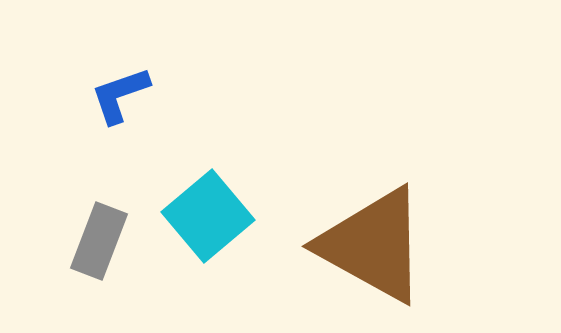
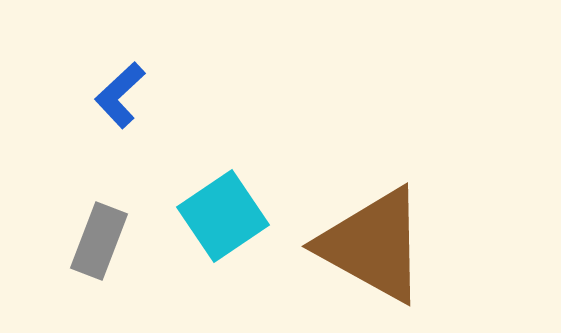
blue L-shape: rotated 24 degrees counterclockwise
cyan square: moved 15 px right; rotated 6 degrees clockwise
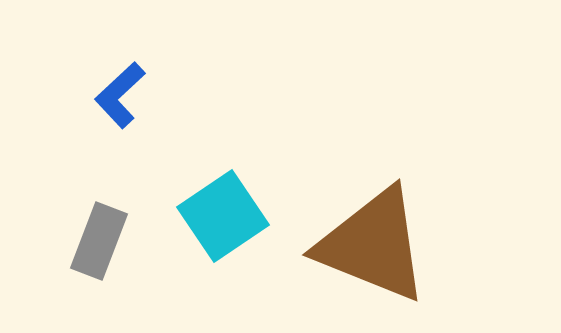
brown triangle: rotated 7 degrees counterclockwise
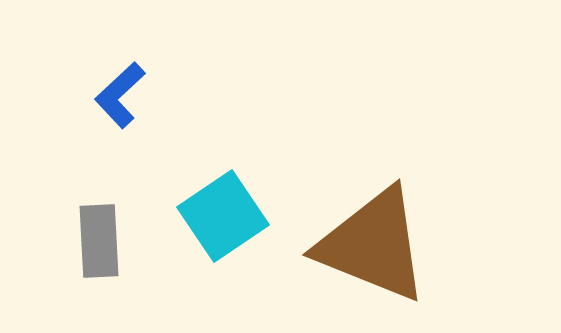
gray rectangle: rotated 24 degrees counterclockwise
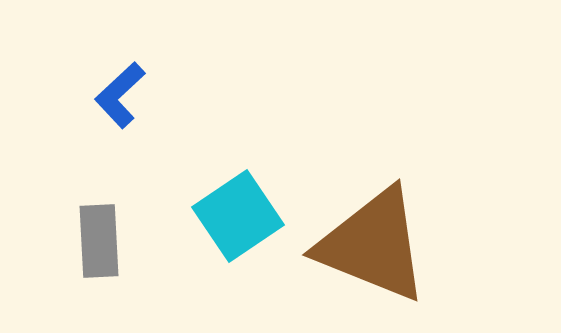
cyan square: moved 15 px right
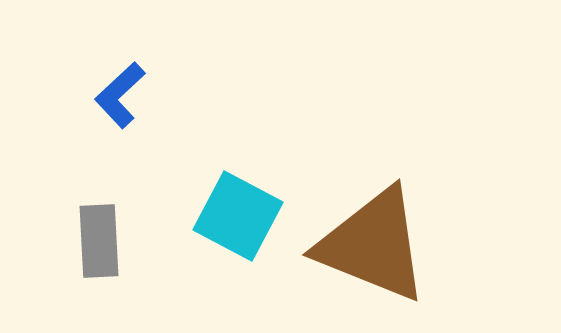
cyan square: rotated 28 degrees counterclockwise
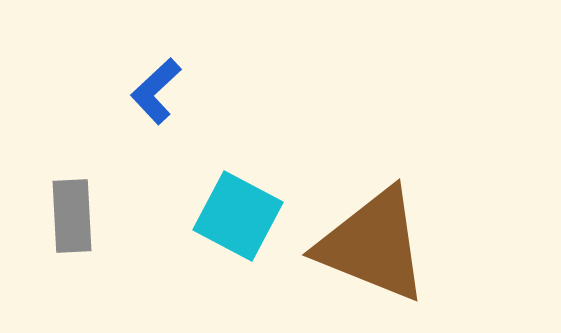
blue L-shape: moved 36 px right, 4 px up
gray rectangle: moved 27 px left, 25 px up
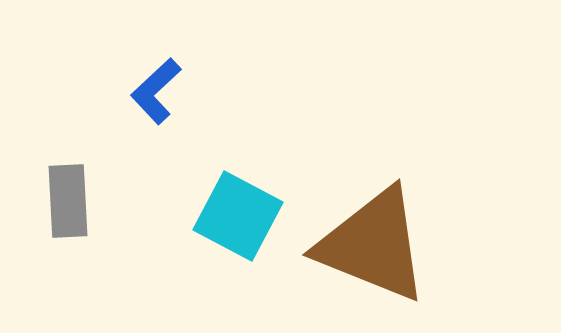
gray rectangle: moved 4 px left, 15 px up
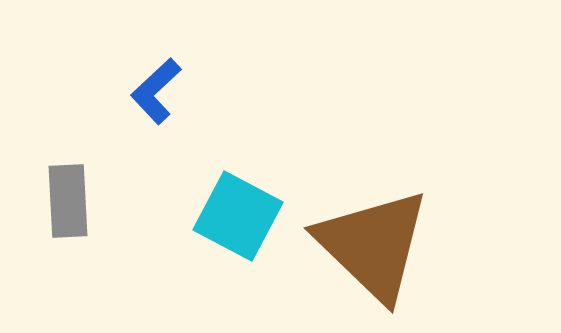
brown triangle: rotated 22 degrees clockwise
